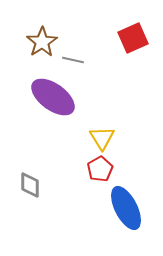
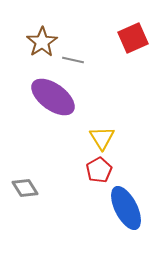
red pentagon: moved 1 px left, 1 px down
gray diamond: moved 5 px left, 3 px down; rotated 32 degrees counterclockwise
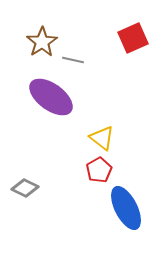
purple ellipse: moved 2 px left
yellow triangle: rotated 20 degrees counterclockwise
gray diamond: rotated 32 degrees counterclockwise
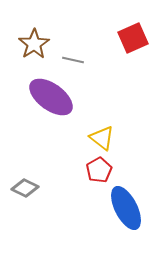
brown star: moved 8 px left, 2 px down
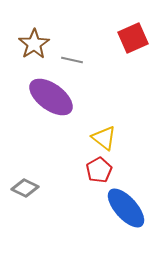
gray line: moved 1 px left
yellow triangle: moved 2 px right
blue ellipse: rotated 15 degrees counterclockwise
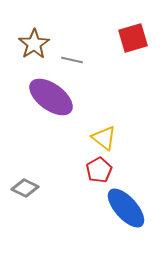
red square: rotated 8 degrees clockwise
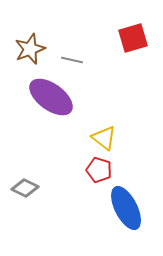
brown star: moved 4 px left, 5 px down; rotated 12 degrees clockwise
red pentagon: rotated 25 degrees counterclockwise
blue ellipse: rotated 15 degrees clockwise
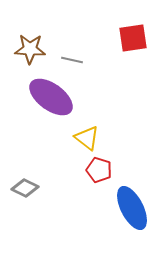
red square: rotated 8 degrees clockwise
brown star: rotated 24 degrees clockwise
yellow triangle: moved 17 px left
blue ellipse: moved 6 px right
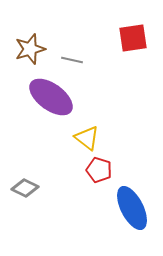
brown star: rotated 20 degrees counterclockwise
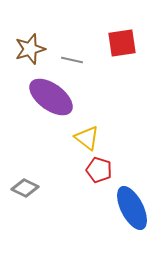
red square: moved 11 px left, 5 px down
